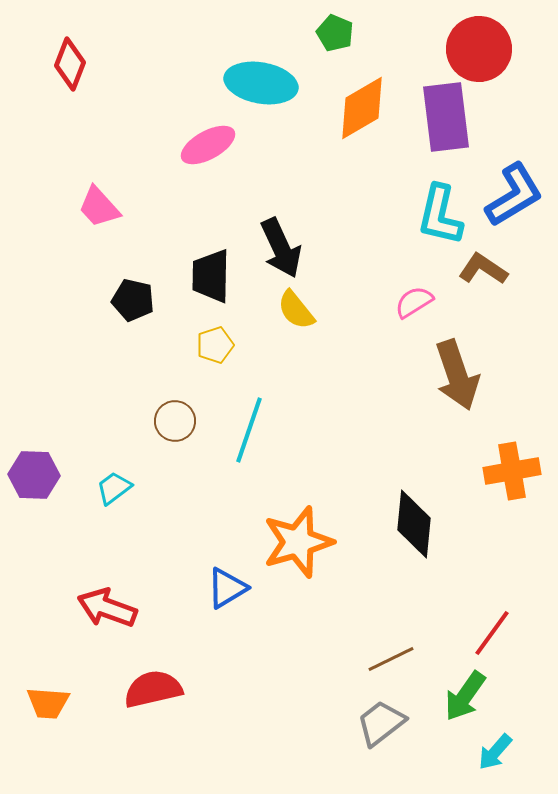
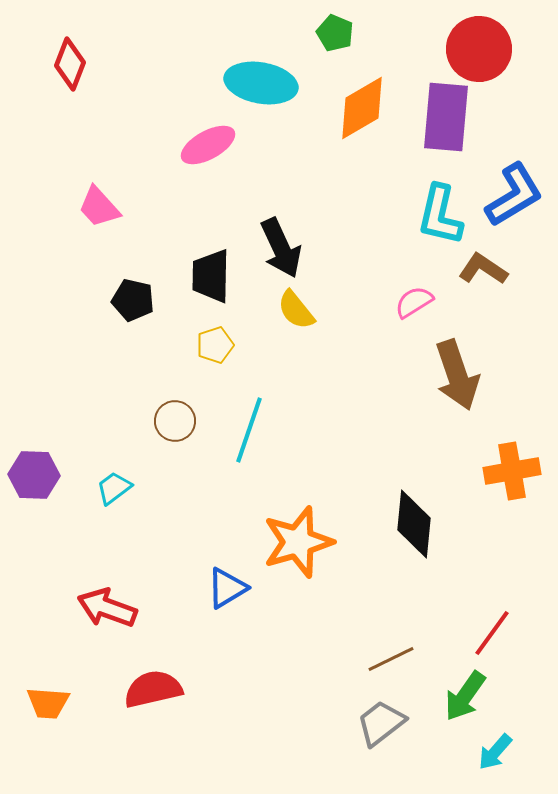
purple rectangle: rotated 12 degrees clockwise
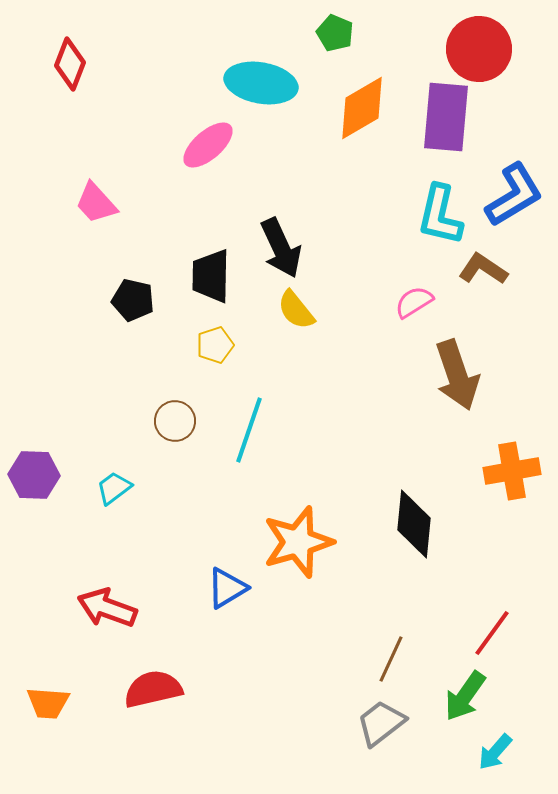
pink ellipse: rotated 12 degrees counterclockwise
pink trapezoid: moved 3 px left, 4 px up
brown line: rotated 39 degrees counterclockwise
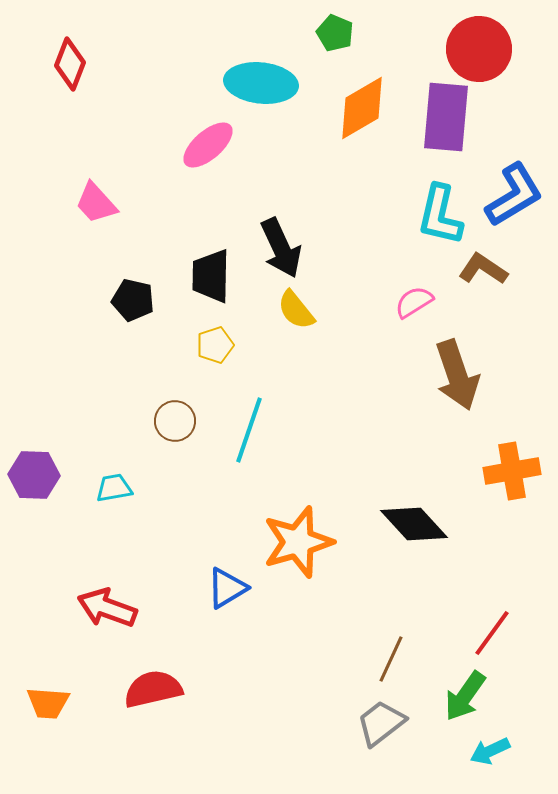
cyan ellipse: rotated 4 degrees counterclockwise
cyan trapezoid: rotated 27 degrees clockwise
black diamond: rotated 48 degrees counterclockwise
cyan arrow: moved 5 px left, 1 px up; rotated 24 degrees clockwise
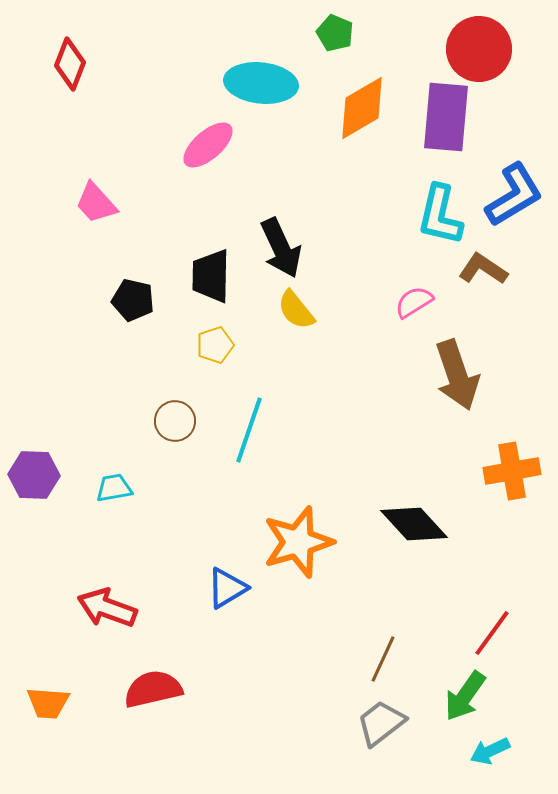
brown line: moved 8 px left
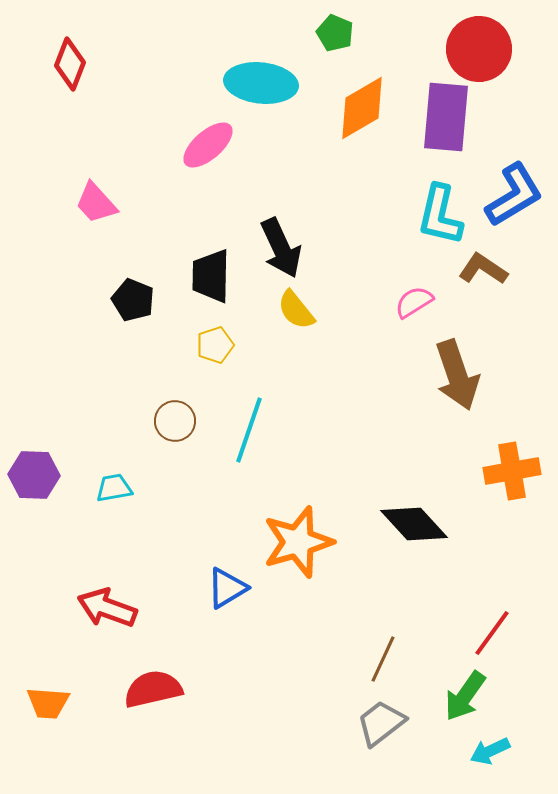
black pentagon: rotated 9 degrees clockwise
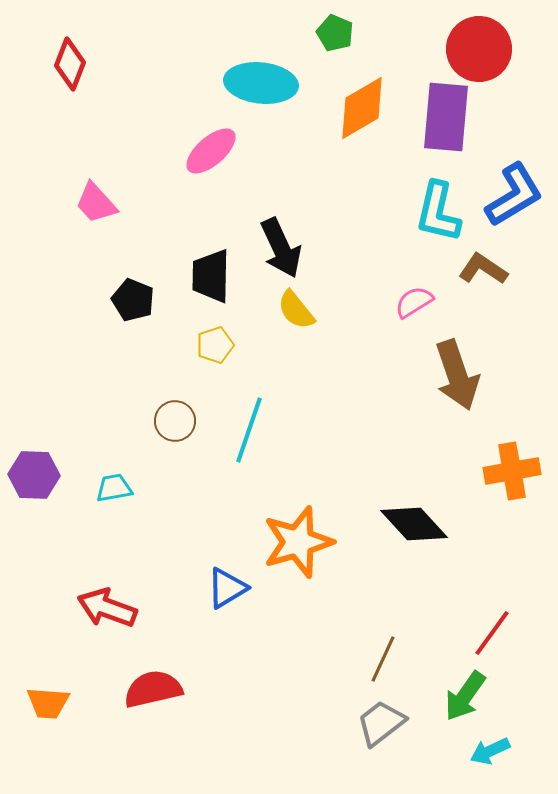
pink ellipse: moved 3 px right, 6 px down
cyan L-shape: moved 2 px left, 3 px up
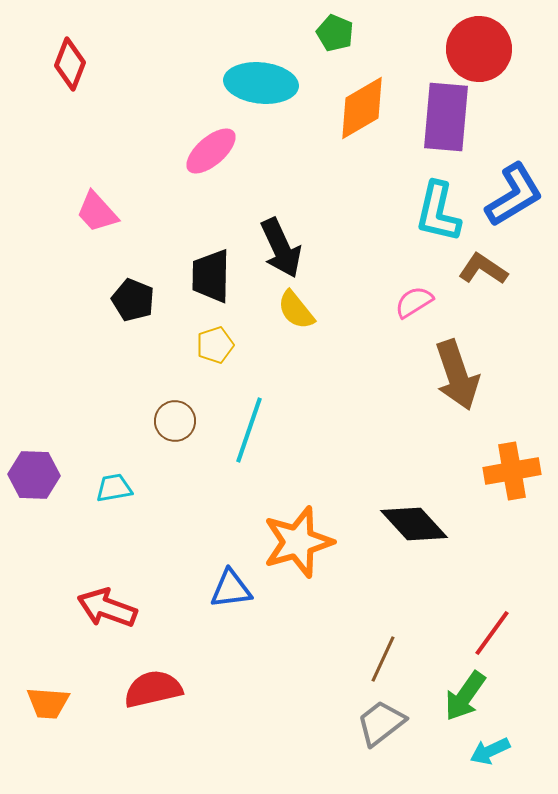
pink trapezoid: moved 1 px right, 9 px down
blue triangle: moved 4 px right, 1 px down; rotated 24 degrees clockwise
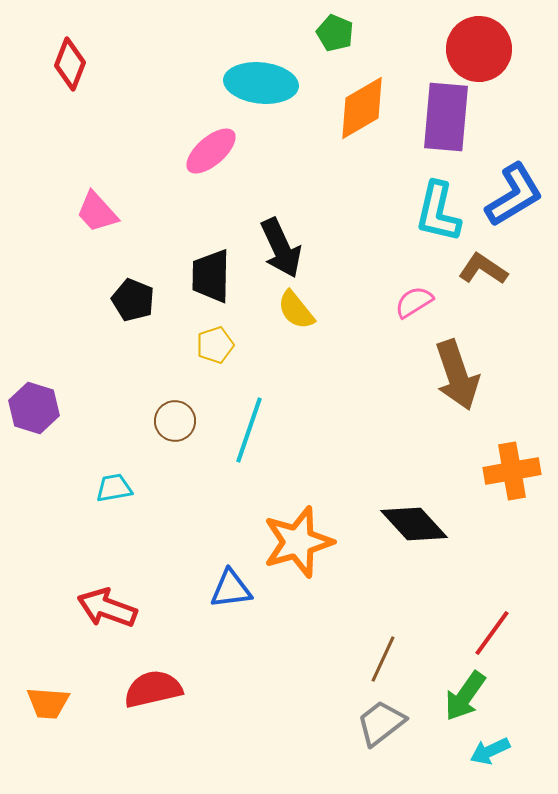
purple hexagon: moved 67 px up; rotated 15 degrees clockwise
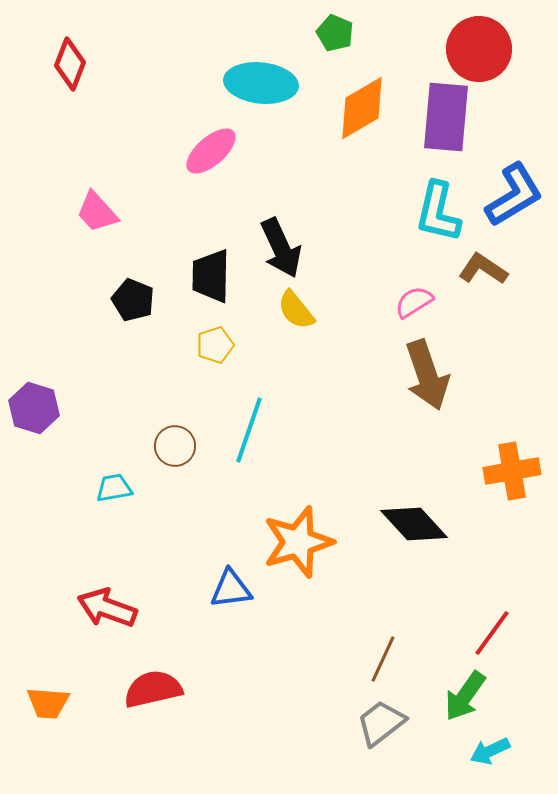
brown arrow: moved 30 px left
brown circle: moved 25 px down
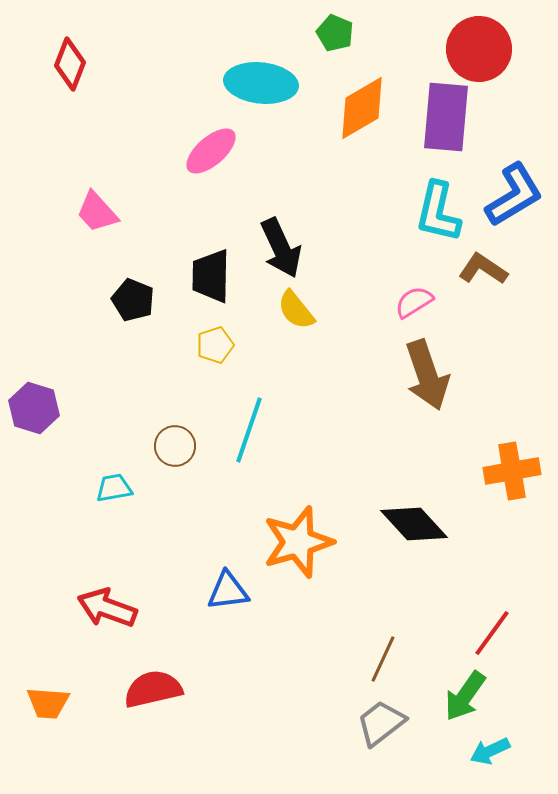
blue triangle: moved 3 px left, 2 px down
